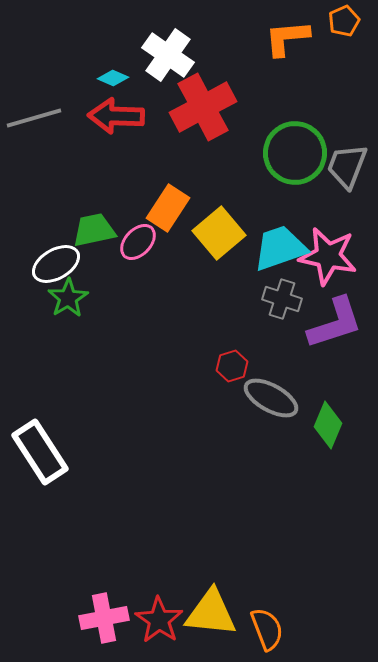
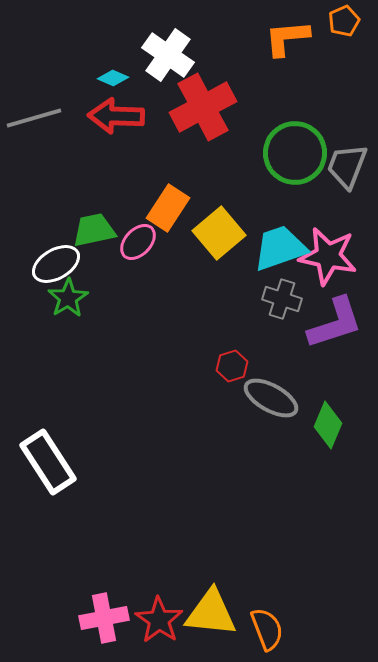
white rectangle: moved 8 px right, 10 px down
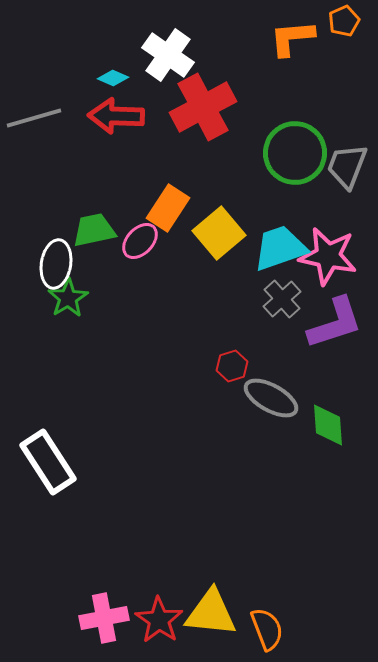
orange L-shape: moved 5 px right
pink ellipse: moved 2 px right, 1 px up
white ellipse: rotated 51 degrees counterclockwise
gray cross: rotated 30 degrees clockwise
green diamond: rotated 27 degrees counterclockwise
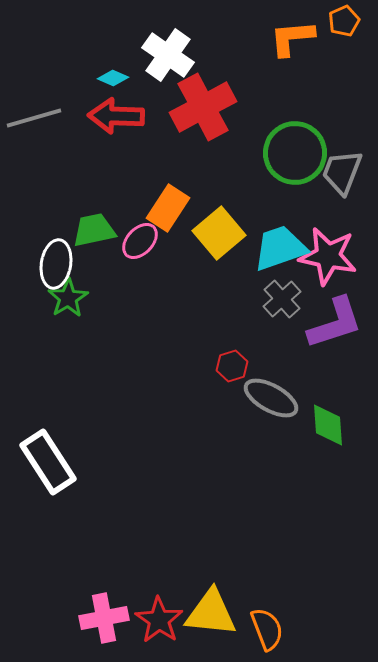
gray trapezoid: moved 5 px left, 6 px down
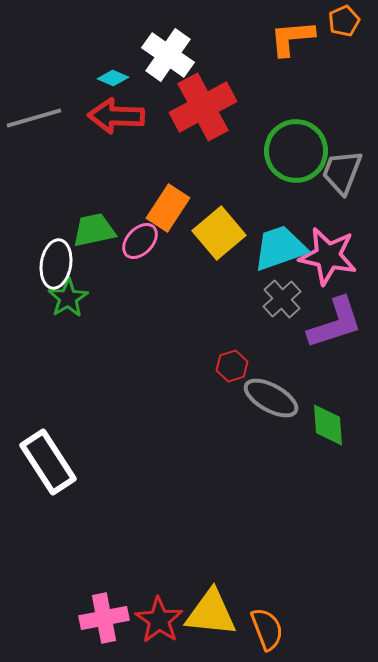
green circle: moved 1 px right, 2 px up
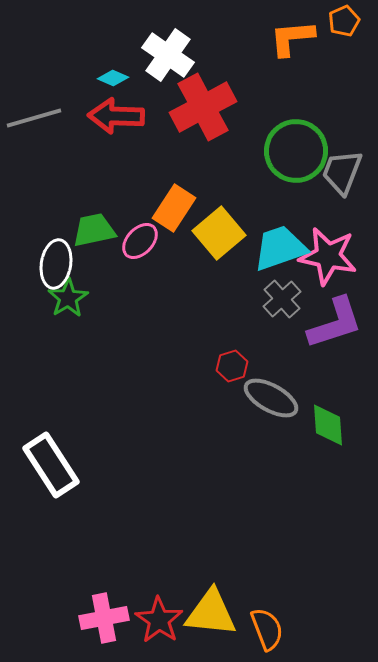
orange rectangle: moved 6 px right
white rectangle: moved 3 px right, 3 px down
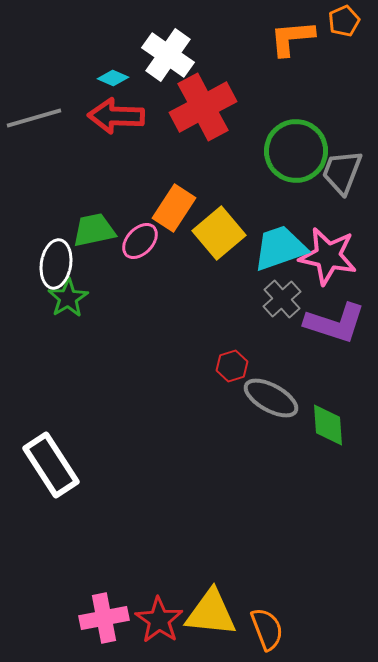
purple L-shape: rotated 36 degrees clockwise
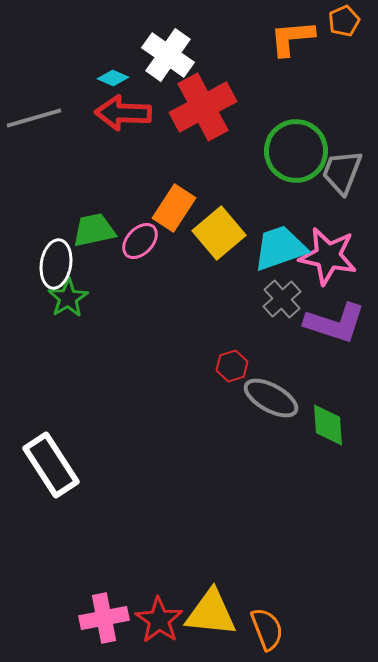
red arrow: moved 7 px right, 3 px up
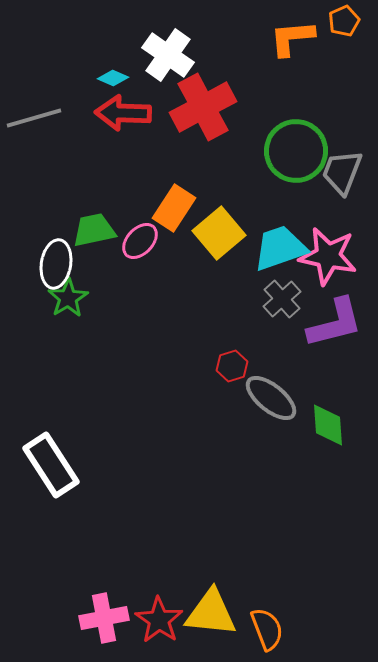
purple L-shape: rotated 32 degrees counterclockwise
gray ellipse: rotated 10 degrees clockwise
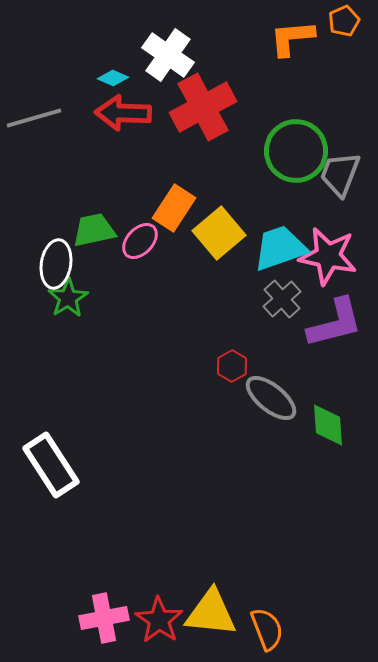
gray trapezoid: moved 2 px left, 2 px down
red hexagon: rotated 12 degrees counterclockwise
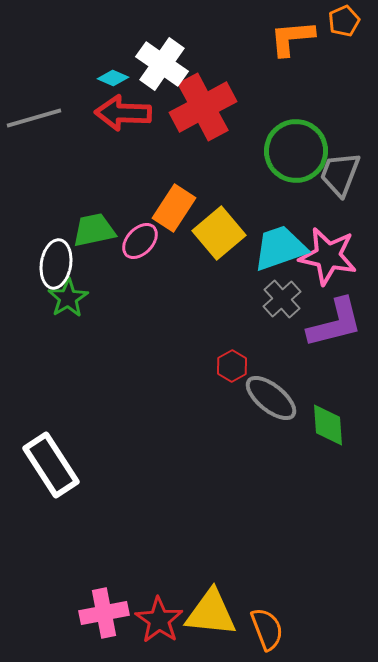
white cross: moved 6 px left, 9 px down
pink cross: moved 5 px up
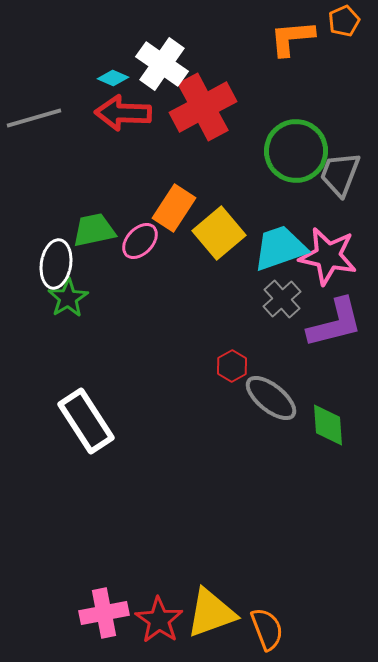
white rectangle: moved 35 px right, 44 px up
yellow triangle: rotated 26 degrees counterclockwise
